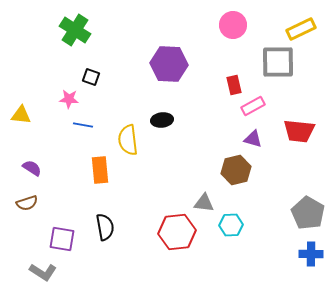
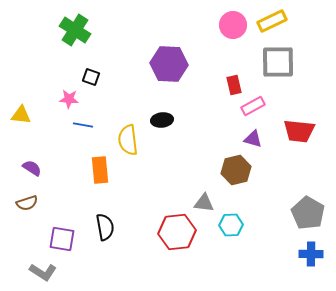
yellow rectangle: moved 29 px left, 8 px up
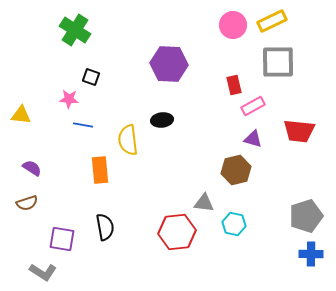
gray pentagon: moved 2 px left, 3 px down; rotated 24 degrees clockwise
cyan hexagon: moved 3 px right, 1 px up; rotated 15 degrees clockwise
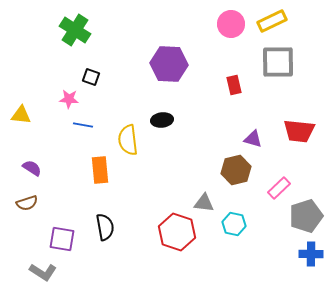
pink circle: moved 2 px left, 1 px up
pink rectangle: moved 26 px right, 82 px down; rotated 15 degrees counterclockwise
red hexagon: rotated 24 degrees clockwise
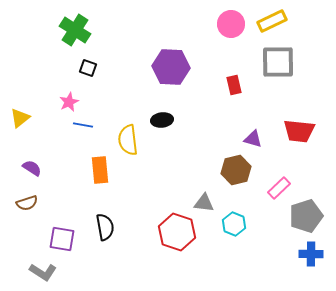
purple hexagon: moved 2 px right, 3 px down
black square: moved 3 px left, 9 px up
pink star: moved 3 px down; rotated 30 degrees counterclockwise
yellow triangle: moved 1 px left, 3 px down; rotated 45 degrees counterclockwise
cyan hexagon: rotated 10 degrees clockwise
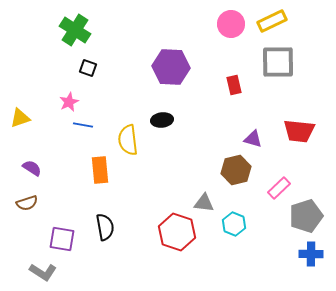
yellow triangle: rotated 20 degrees clockwise
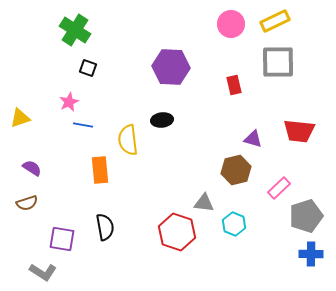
yellow rectangle: moved 3 px right
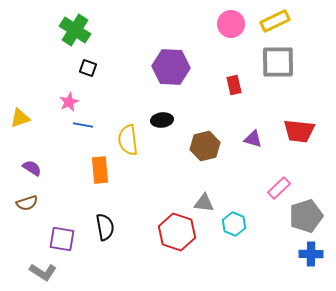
brown hexagon: moved 31 px left, 24 px up
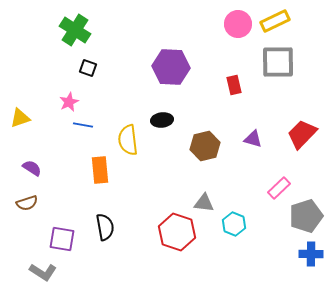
pink circle: moved 7 px right
red trapezoid: moved 3 px right, 3 px down; rotated 128 degrees clockwise
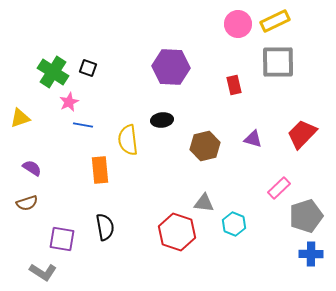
green cross: moved 22 px left, 42 px down
